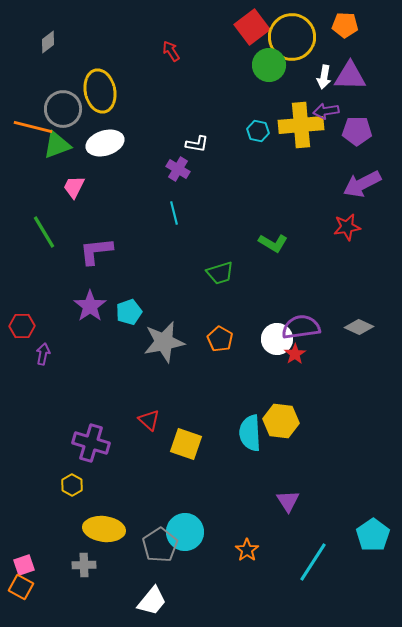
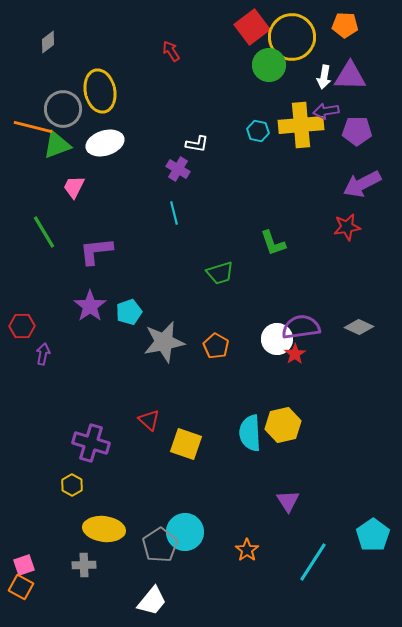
green L-shape at (273, 243): rotated 40 degrees clockwise
orange pentagon at (220, 339): moved 4 px left, 7 px down
yellow hexagon at (281, 421): moved 2 px right, 4 px down; rotated 20 degrees counterclockwise
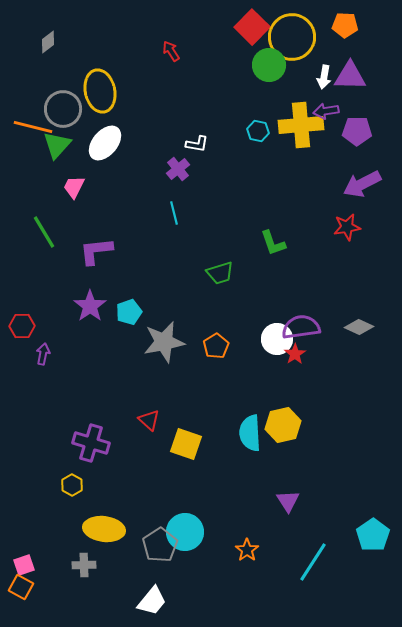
red square at (252, 27): rotated 8 degrees counterclockwise
white ellipse at (105, 143): rotated 33 degrees counterclockwise
green triangle at (57, 145): rotated 28 degrees counterclockwise
purple cross at (178, 169): rotated 20 degrees clockwise
orange pentagon at (216, 346): rotated 10 degrees clockwise
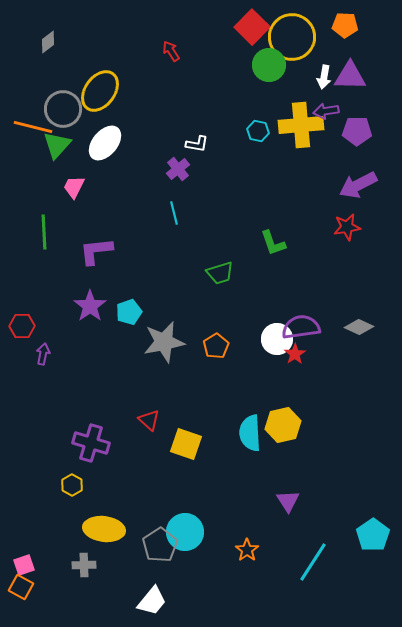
yellow ellipse at (100, 91): rotated 48 degrees clockwise
purple arrow at (362, 184): moved 4 px left, 1 px down
green line at (44, 232): rotated 28 degrees clockwise
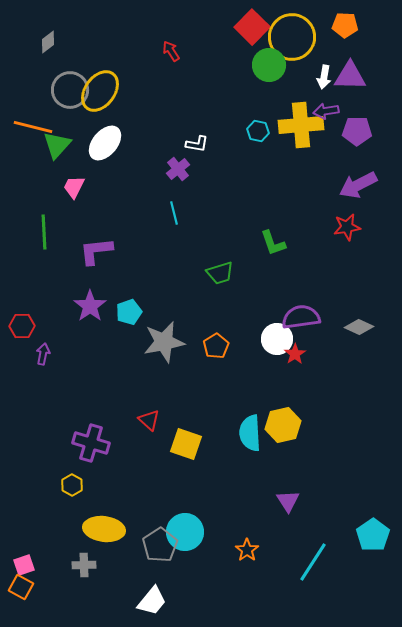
gray circle at (63, 109): moved 7 px right, 19 px up
purple semicircle at (301, 327): moved 10 px up
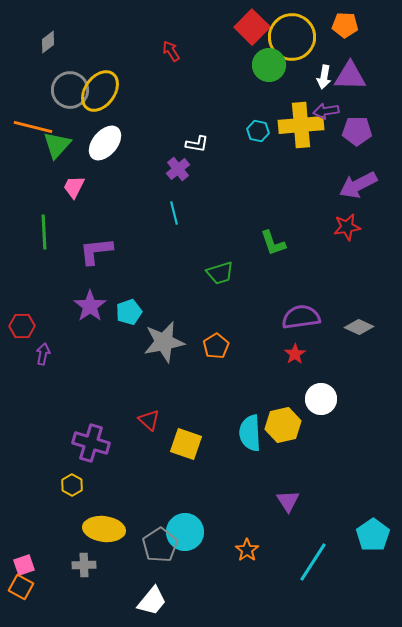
white circle at (277, 339): moved 44 px right, 60 px down
